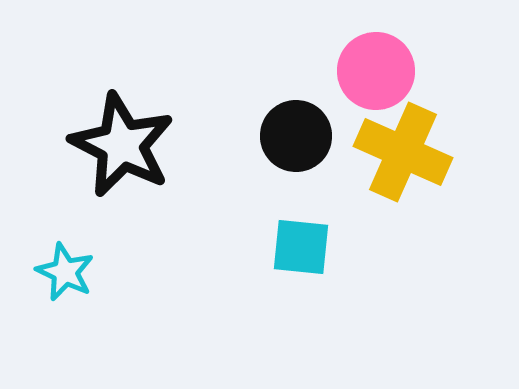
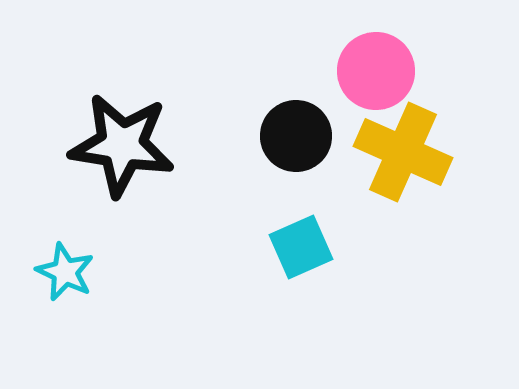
black star: rotated 18 degrees counterclockwise
cyan square: rotated 30 degrees counterclockwise
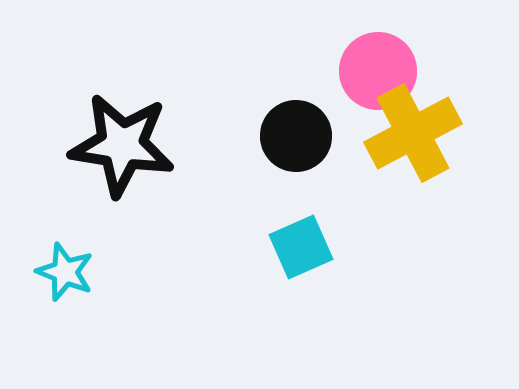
pink circle: moved 2 px right
yellow cross: moved 10 px right, 19 px up; rotated 38 degrees clockwise
cyan star: rotated 4 degrees counterclockwise
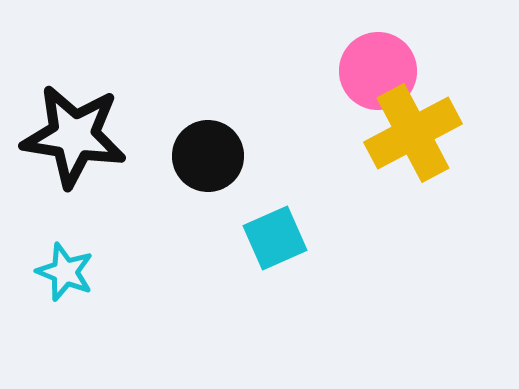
black circle: moved 88 px left, 20 px down
black star: moved 48 px left, 9 px up
cyan square: moved 26 px left, 9 px up
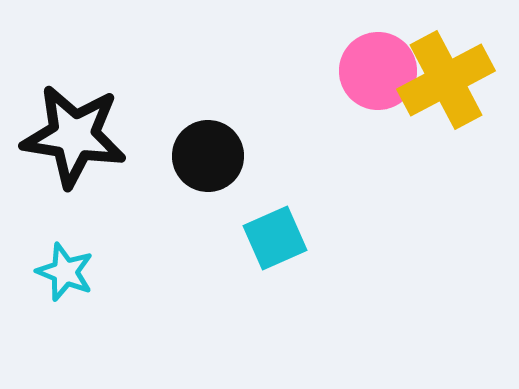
yellow cross: moved 33 px right, 53 px up
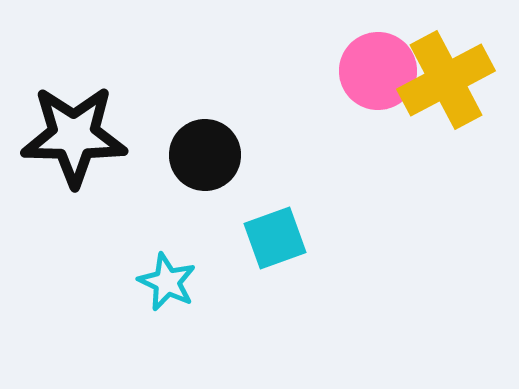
black star: rotated 8 degrees counterclockwise
black circle: moved 3 px left, 1 px up
cyan square: rotated 4 degrees clockwise
cyan star: moved 102 px right, 10 px down; rotated 4 degrees clockwise
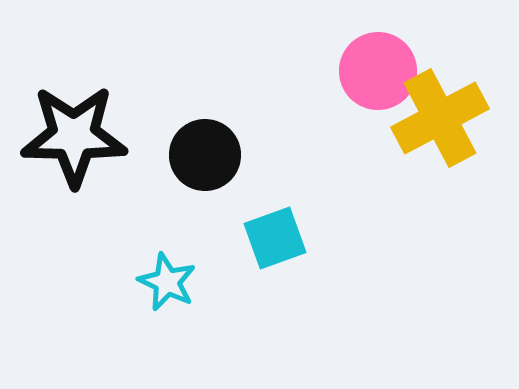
yellow cross: moved 6 px left, 38 px down
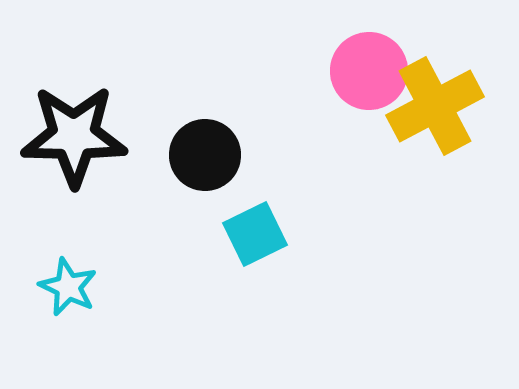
pink circle: moved 9 px left
yellow cross: moved 5 px left, 12 px up
cyan square: moved 20 px left, 4 px up; rotated 6 degrees counterclockwise
cyan star: moved 99 px left, 5 px down
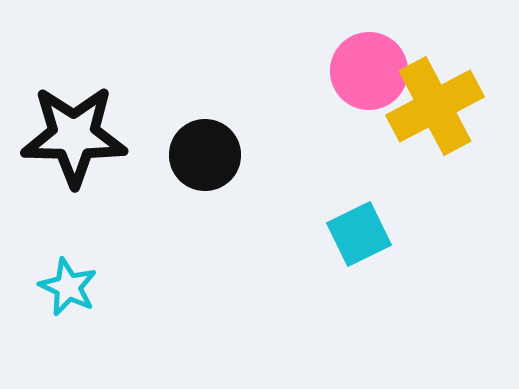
cyan square: moved 104 px right
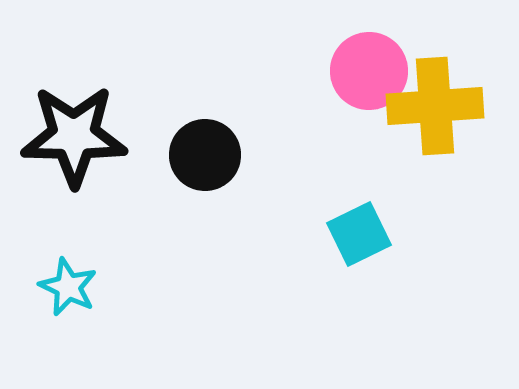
yellow cross: rotated 24 degrees clockwise
